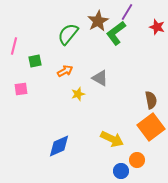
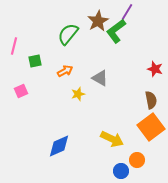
red star: moved 2 px left, 42 px down
green L-shape: moved 2 px up
pink square: moved 2 px down; rotated 16 degrees counterclockwise
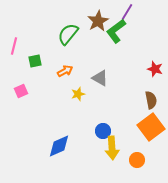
yellow arrow: moved 9 px down; rotated 60 degrees clockwise
blue circle: moved 18 px left, 40 px up
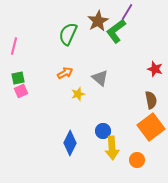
green semicircle: rotated 15 degrees counterclockwise
green square: moved 17 px left, 17 px down
orange arrow: moved 2 px down
gray triangle: rotated 12 degrees clockwise
blue diamond: moved 11 px right, 3 px up; rotated 40 degrees counterclockwise
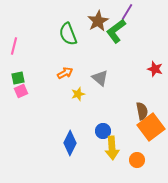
green semicircle: rotated 45 degrees counterclockwise
brown semicircle: moved 9 px left, 11 px down
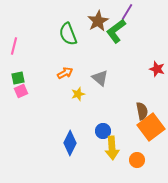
red star: moved 2 px right
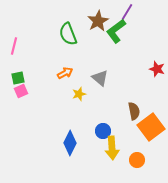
yellow star: moved 1 px right
brown semicircle: moved 8 px left
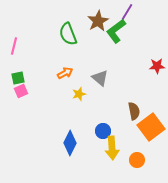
red star: moved 3 px up; rotated 21 degrees counterclockwise
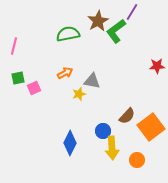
purple line: moved 5 px right
green semicircle: rotated 100 degrees clockwise
gray triangle: moved 8 px left, 3 px down; rotated 30 degrees counterclockwise
pink square: moved 13 px right, 3 px up
brown semicircle: moved 7 px left, 5 px down; rotated 54 degrees clockwise
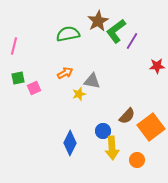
purple line: moved 29 px down
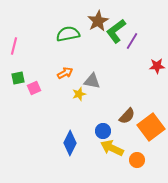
yellow arrow: rotated 120 degrees clockwise
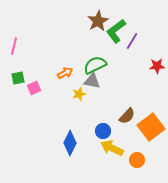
green semicircle: moved 27 px right, 31 px down; rotated 15 degrees counterclockwise
